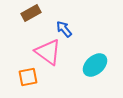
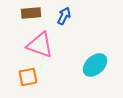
brown rectangle: rotated 24 degrees clockwise
blue arrow: moved 13 px up; rotated 66 degrees clockwise
pink triangle: moved 8 px left, 7 px up; rotated 16 degrees counterclockwise
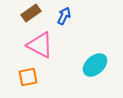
brown rectangle: rotated 30 degrees counterclockwise
pink triangle: rotated 8 degrees clockwise
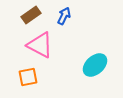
brown rectangle: moved 2 px down
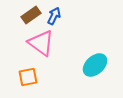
blue arrow: moved 10 px left
pink triangle: moved 1 px right, 2 px up; rotated 8 degrees clockwise
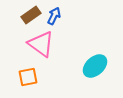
pink triangle: moved 1 px down
cyan ellipse: moved 1 px down
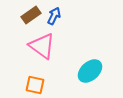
pink triangle: moved 1 px right, 2 px down
cyan ellipse: moved 5 px left, 5 px down
orange square: moved 7 px right, 8 px down; rotated 24 degrees clockwise
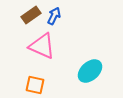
pink triangle: rotated 12 degrees counterclockwise
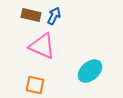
brown rectangle: rotated 48 degrees clockwise
